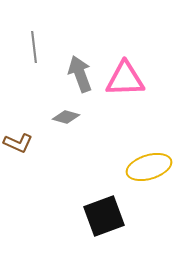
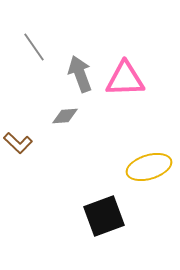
gray line: rotated 28 degrees counterclockwise
gray diamond: moved 1 px left, 1 px up; rotated 20 degrees counterclockwise
brown L-shape: rotated 20 degrees clockwise
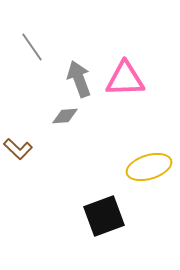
gray line: moved 2 px left
gray arrow: moved 1 px left, 5 px down
brown L-shape: moved 6 px down
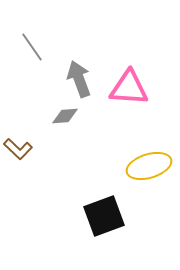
pink triangle: moved 4 px right, 9 px down; rotated 6 degrees clockwise
yellow ellipse: moved 1 px up
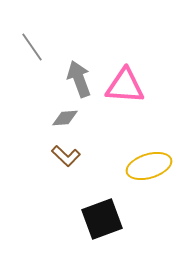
pink triangle: moved 4 px left, 2 px up
gray diamond: moved 2 px down
brown L-shape: moved 48 px right, 7 px down
black square: moved 2 px left, 3 px down
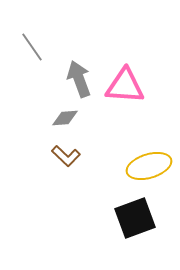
black square: moved 33 px right, 1 px up
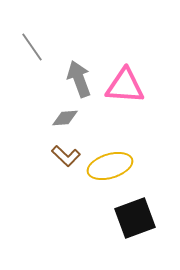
yellow ellipse: moved 39 px left
